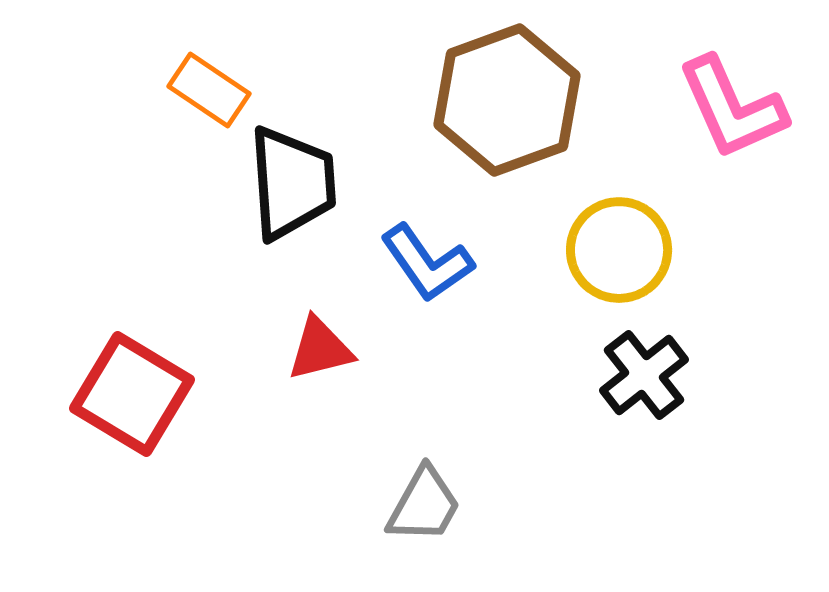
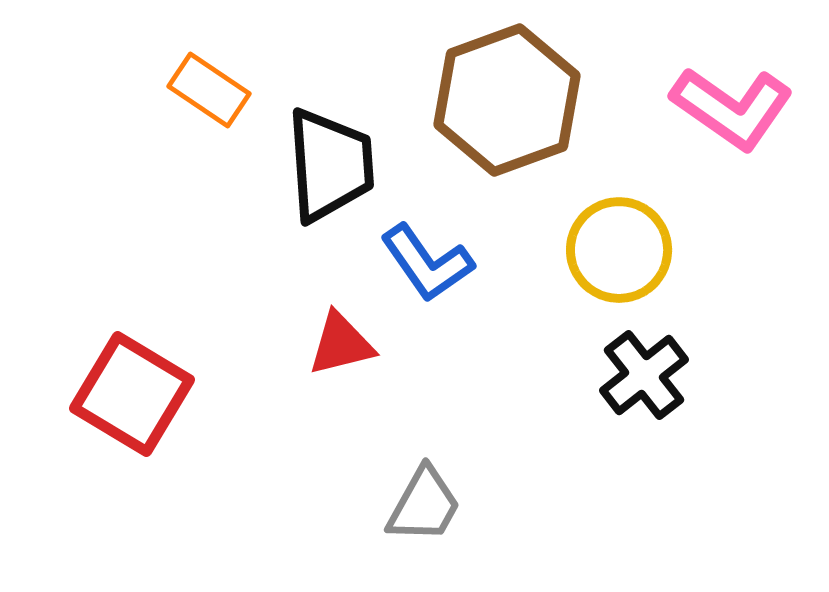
pink L-shape: rotated 31 degrees counterclockwise
black trapezoid: moved 38 px right, 18 px up
red triangle: moved 21 px right, 5 px up
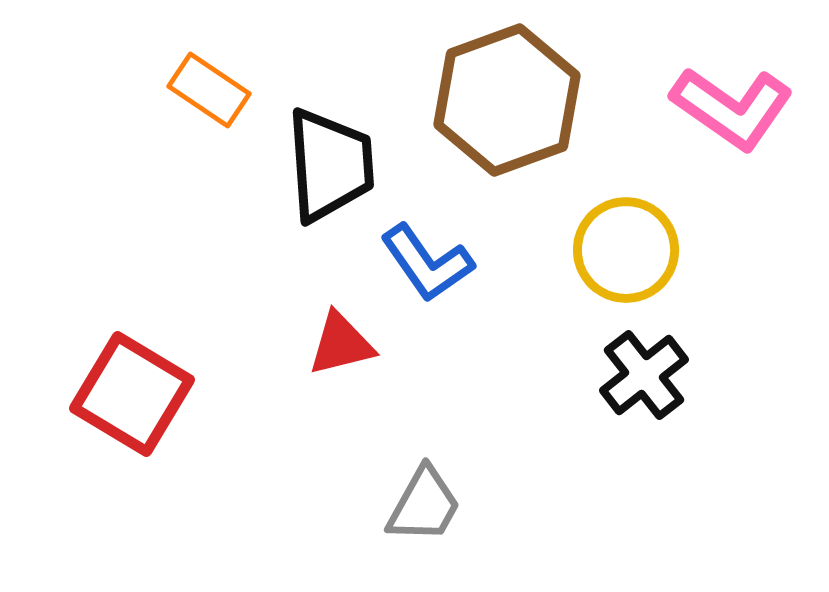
yellow circle: moved 7 px right
